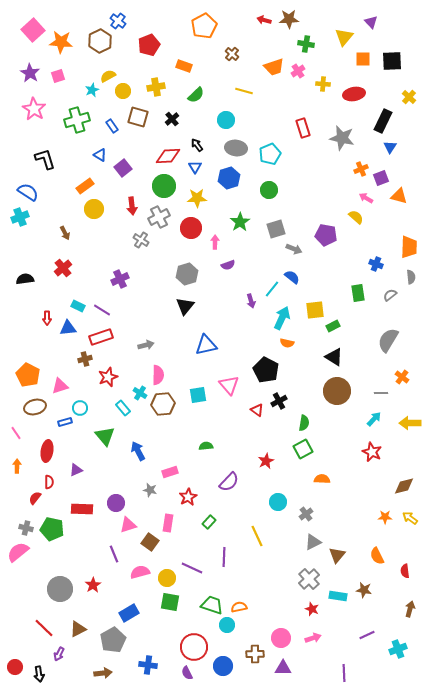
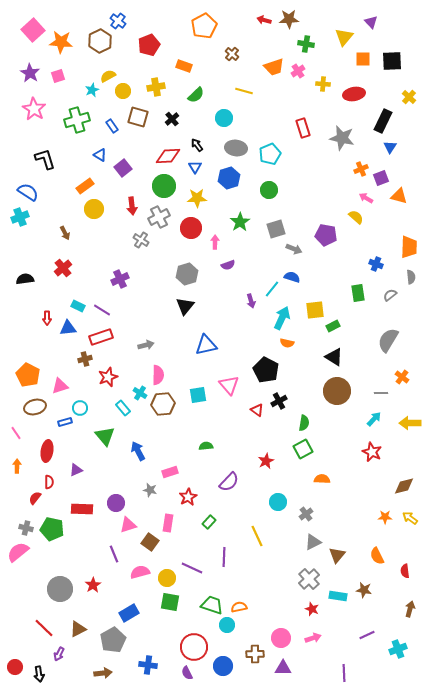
cyan circle at (226, 120): moved 2 px left, 2 px up
blue semicircle at (292, 277): rotated 21 degrees counterclockwise
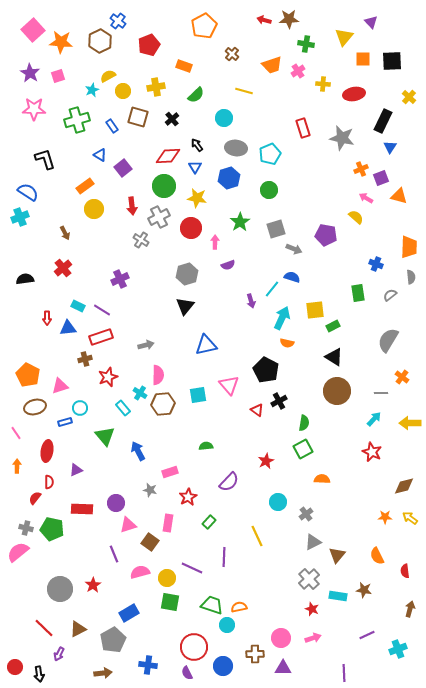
orange trapezoid at (274, 67): moved 2 px left, 2 px up
pink star at (34, 109): rotated 30 degrees counterclockwise
yellow star at (197, 198): rotated 12 degrees clockwise
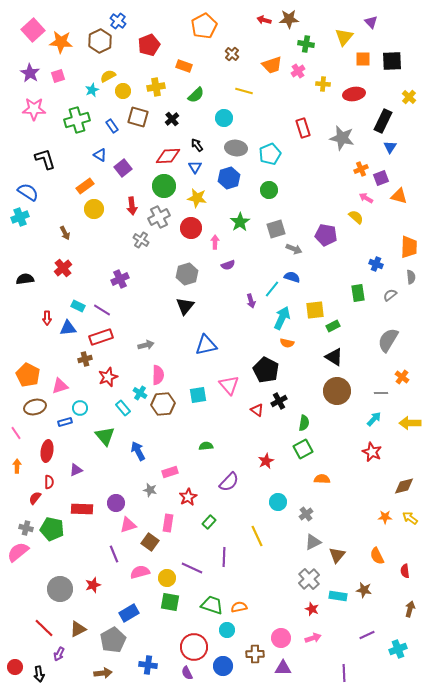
red star at (93, 585): rotated 14 degrees clockwise
cyan circle at (227, 625): moved 5 px down
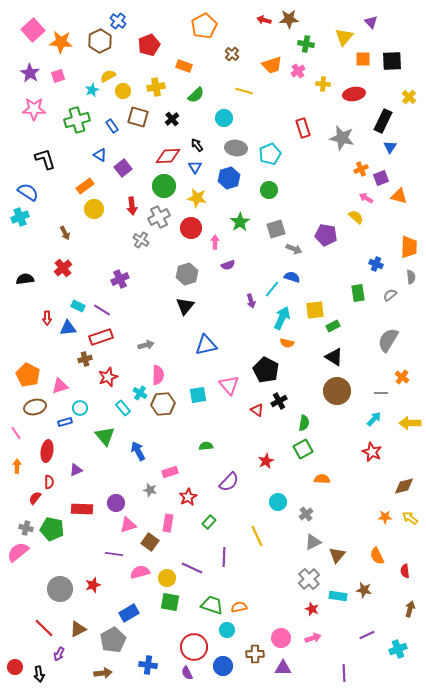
purple line at (114, 554): rotated 60 degrees counterclockwise
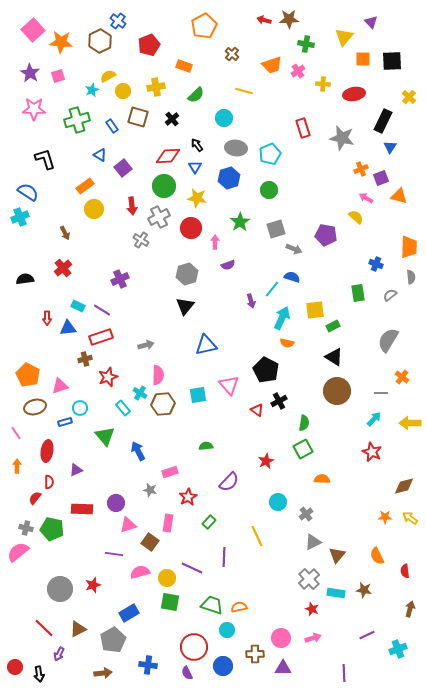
cyan rectangle at (338, 596): moved 2 px left, 3 px up
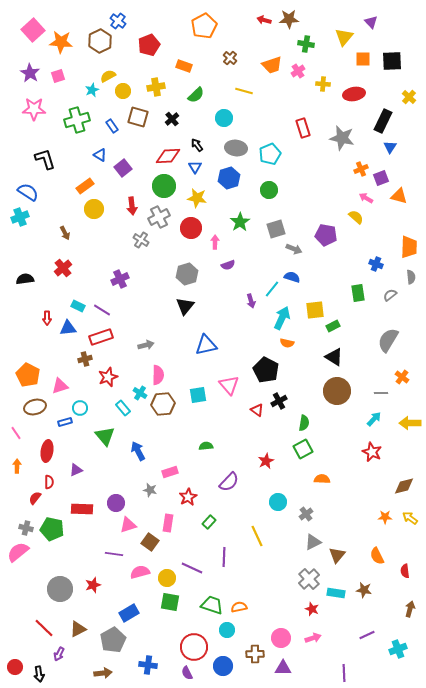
brown cross at (232, 54): moved 2 px left, 4 px down
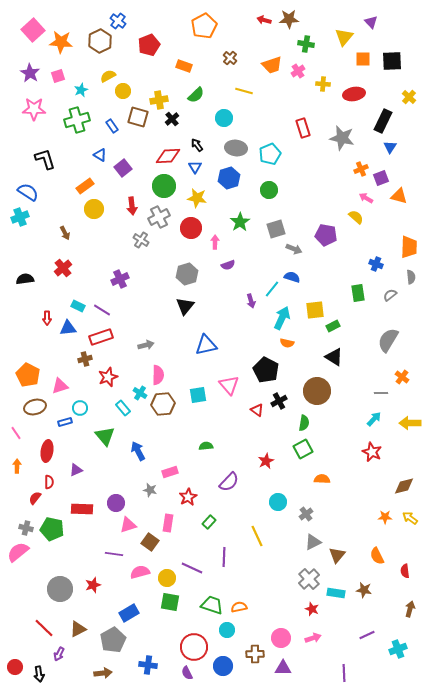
yellow cross at (156, 87): moved 3 px right, 13 px down
cyan star at (92, 90): moved 11 px left
brown circle at (337, 391): moved 20 px left
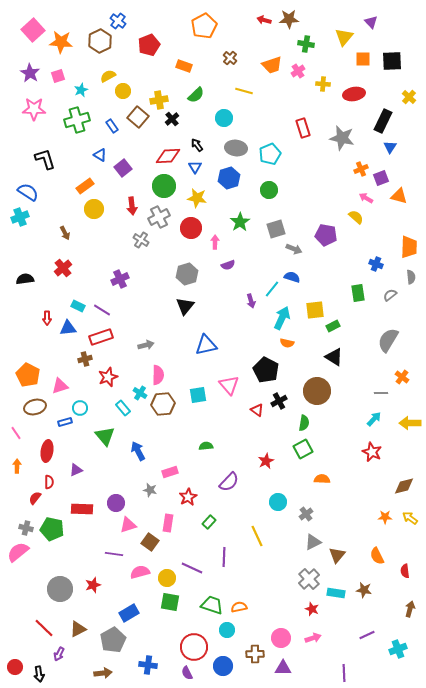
brown square at (138, 117): rotated 25 degrees clockwise
